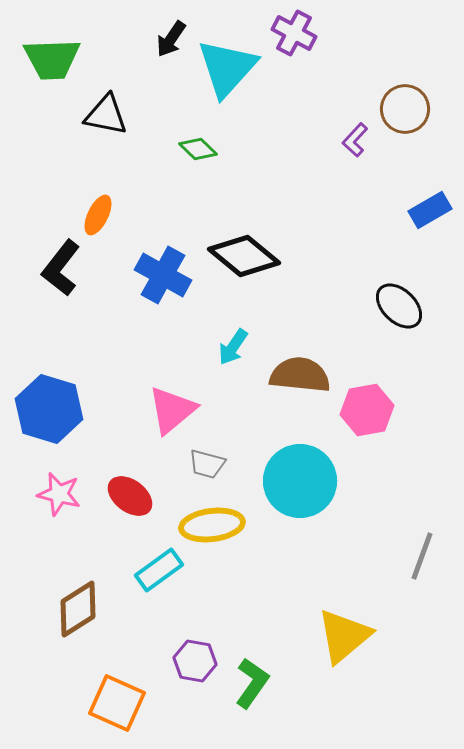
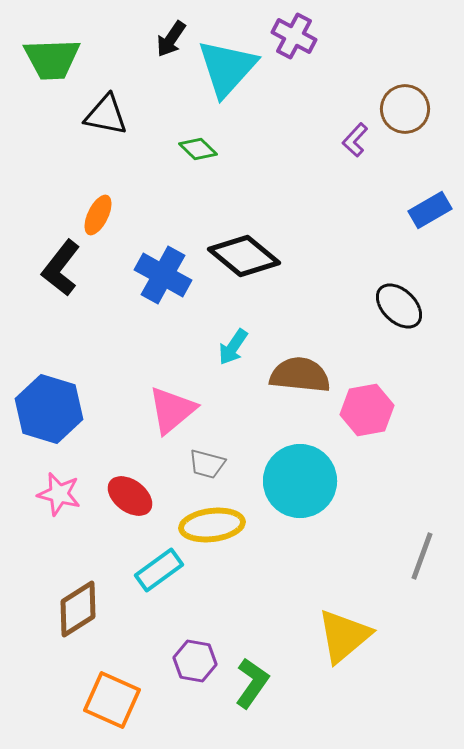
purple cross: moved 3 px down
orange square: moved 5 px left, 3 px up
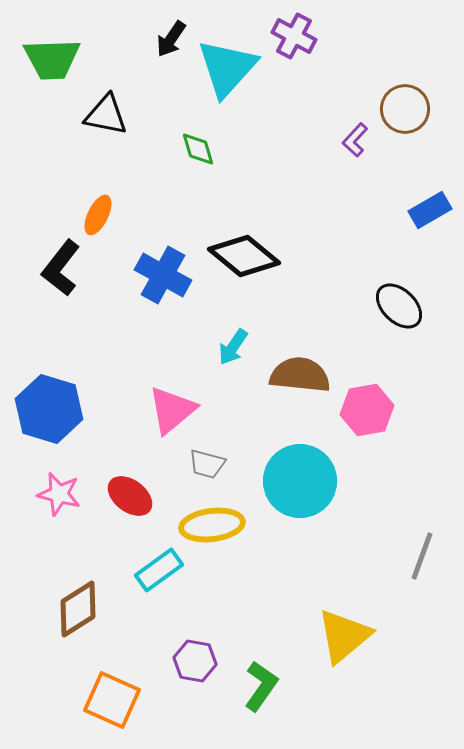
green diamond: rotated 30 degrees clockwise
green L-shape: moved 9 px right, 3 px down
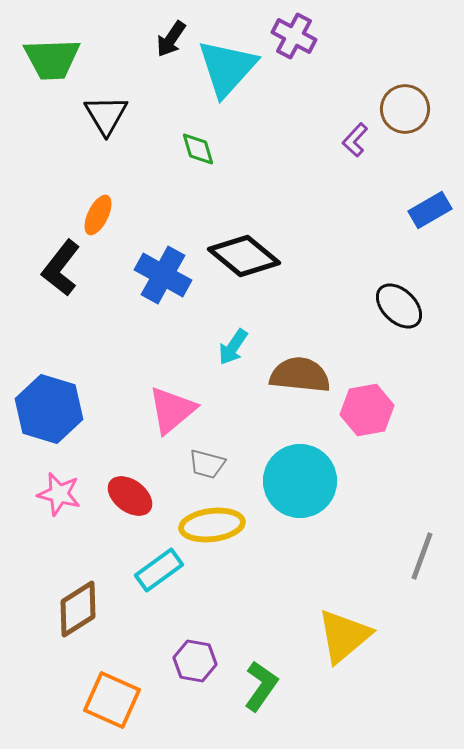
black triangle: rotated 48 degrees clockwise
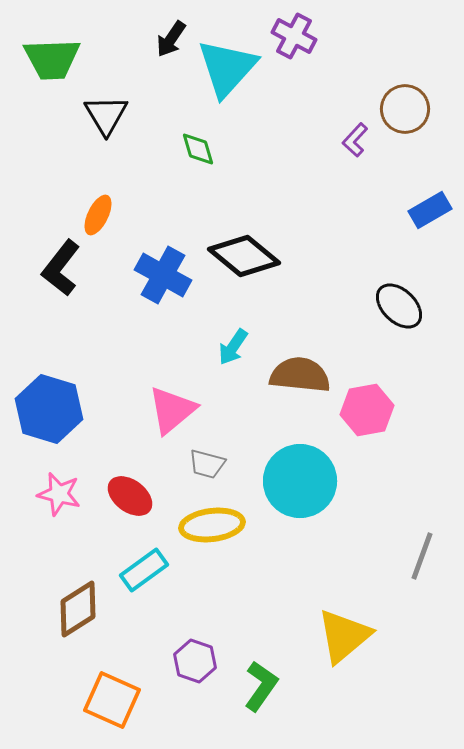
cyan rectangle: moved 15 px left
purple hexagon: rotated 9 degrees clockwise
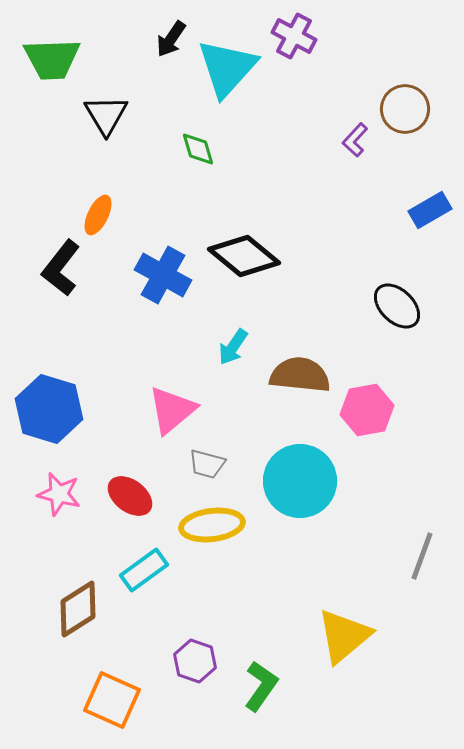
black ellipse: moved 2 px left
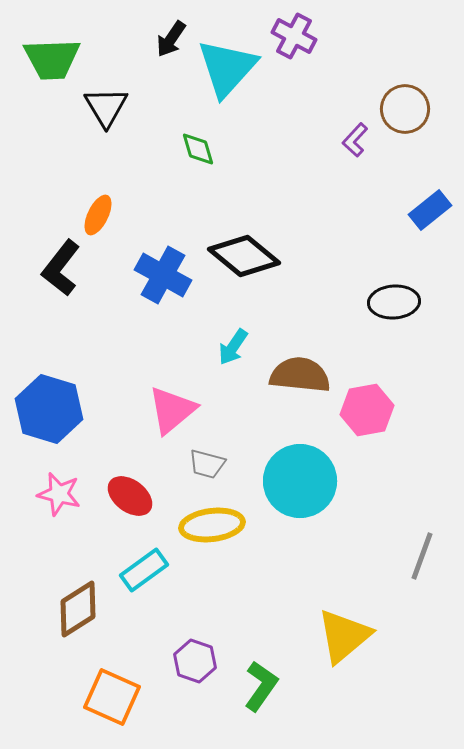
black triangle: moved 8 px up
blue rectangle: rotated 9 degrees counterclockwise
black ellipse: moved 3 px left, 4 px up; rotated 48 degrees counterclockwise
orange square: moved 3 px up
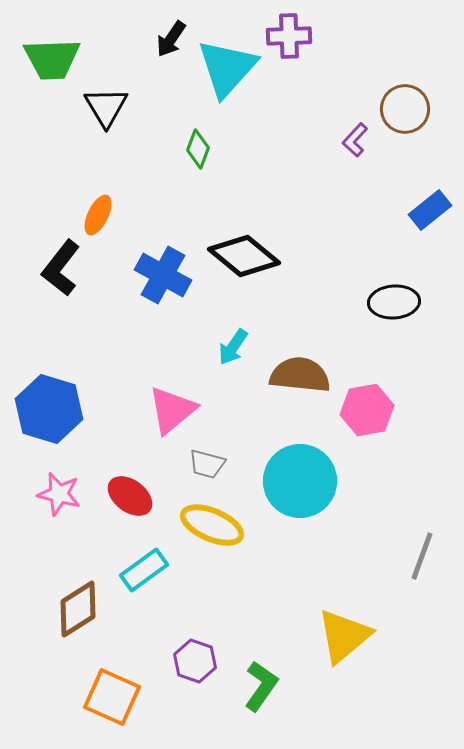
purple cross: moved 5 px left; rotated 30 degrees counterclockwise
green diamond: rotated 36 degrees clockwise
yellow ellipse: rotated 30 degrees clockwise
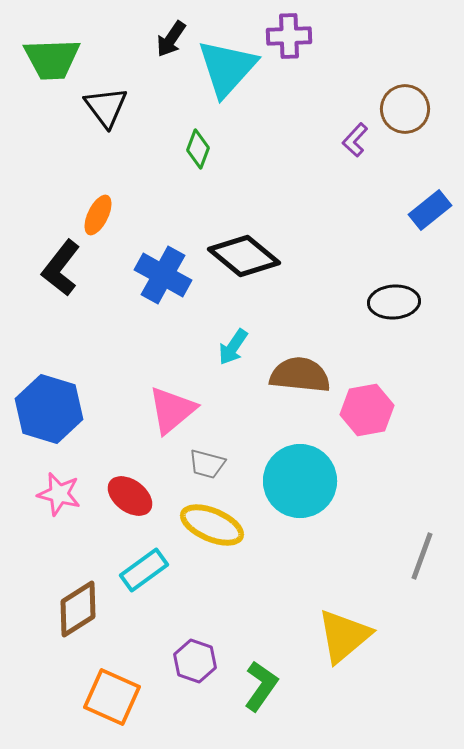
black triangle: rotated 6 degrees counterclockwise
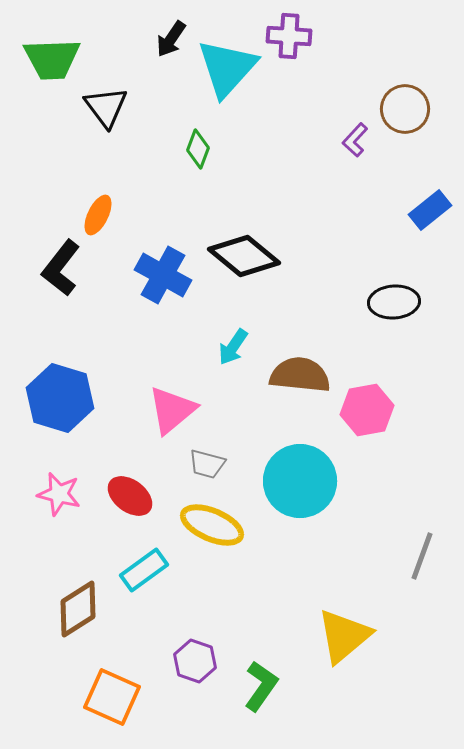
purple cross: rotated 6 degrees clockwise
blue hexagon: moved 11 px right, 11 px up
